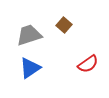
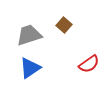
red semicircle: moved 1 px right
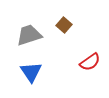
red semicircle: moved 1 px right, 2 px up
blue triangle: moved 1 px right, 4 px down; rotated 30 degrees counterclockwise
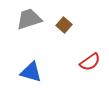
gray trapezoid: moved 16 px up
blue triangle: rotated 40 degrees counterclockwise
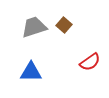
gray trapezoid: moved 5 px right, 8 px down
blue triangle: rotated 15 degrees counterclockwise
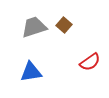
blue triangle: rotated 10 degrees counterclockwise
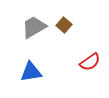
gray trapezoid: rotated 12 degrees counterclockwise
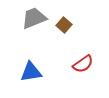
gray trapezoid: moved 9 px up; rotated 8 degrees clockwise
red semicircle: moved 7 px left, 2 px down
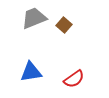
red semicircle: moved 9 px left, 15 px down
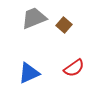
blue triangle: moved 2 px left, 1 px down; rotated 15 degrees counterclockwise
red semicircle: moved 11 px up
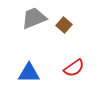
blue triangle: rotated 25 degrees clockwise
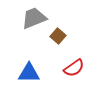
brown square: moved 6 px left, 11 px down
